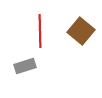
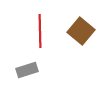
gray rectangle: moved 2 px right, 4 px down
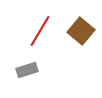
red line: rotated 32 degrees clockwise
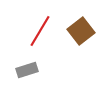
brown square: rotated 12 degrees clockwise
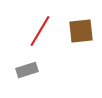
brown square: rotated 32 degrees clockwise
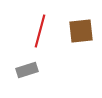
red line: rotated 16 degrees counterclockwise
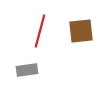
gray rectangle: rotated 10 degrees clockwise
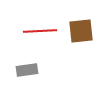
red line: rotated 72 degrees clockwise
